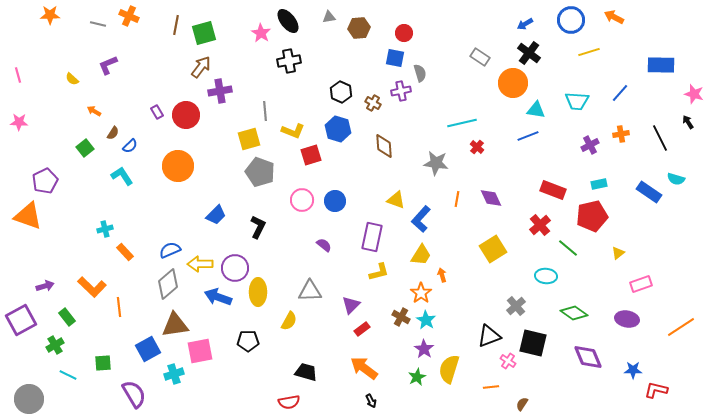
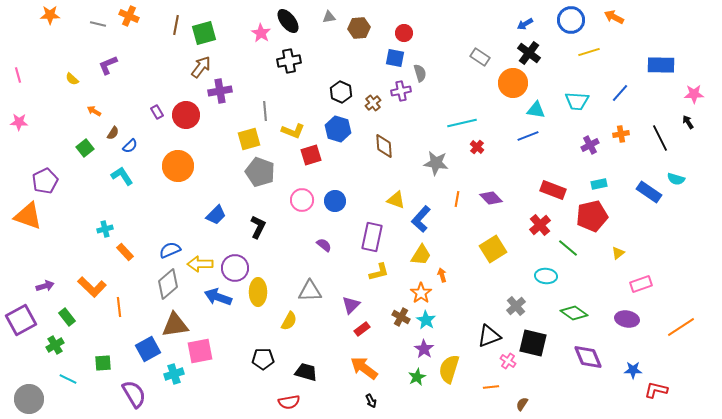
pink star at (694, 94): rotated 18 degrees counterclockwise
brown cross at (373, 103): rotated 21 degrees clockwise
purple diamond at (491, 198): rotated 20 degrees counterclockwise
black pentagon at (248, 341): moved 15 px right, 18 px down
cyan line at (68, 375): moved 4 px down
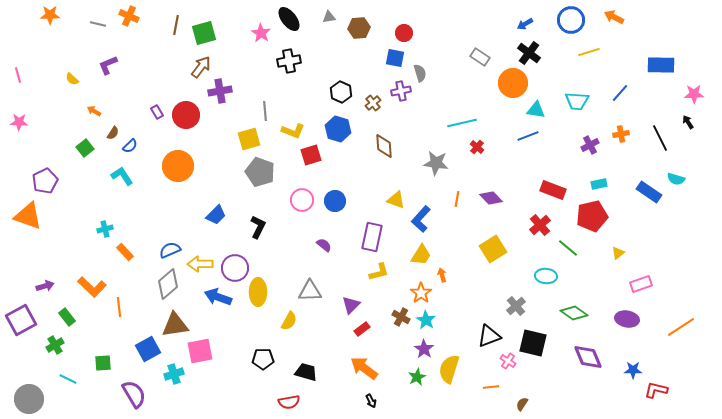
black ellipse at (288, 21): moved 1 px right, 2 px up
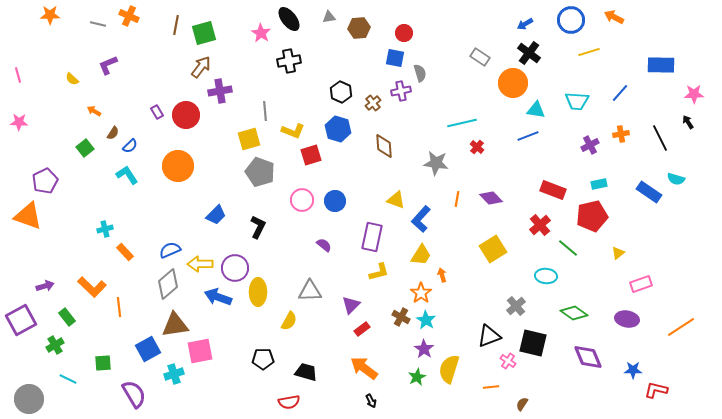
cyan L-shape at (122, 176): moved 5 px right, 1 px up
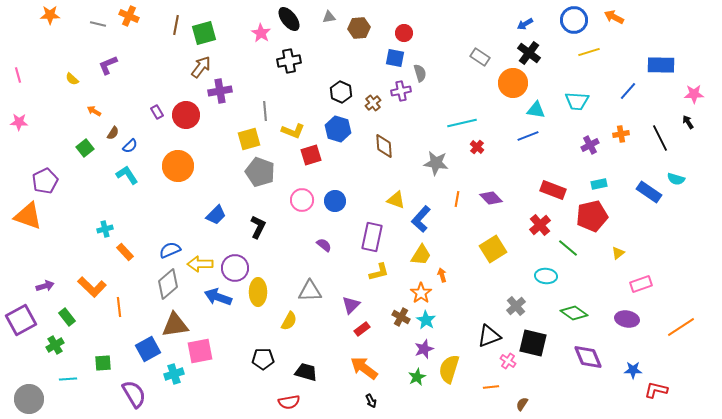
blue circle at (571, 20): moved 3 px right
blue line at (620, 93): moved 8 px right, 2 px up
purple star at (424, 349): rotated 18 degrees clockwise
cyan line at (68, 379): rotated 30 degrees counterclockwise
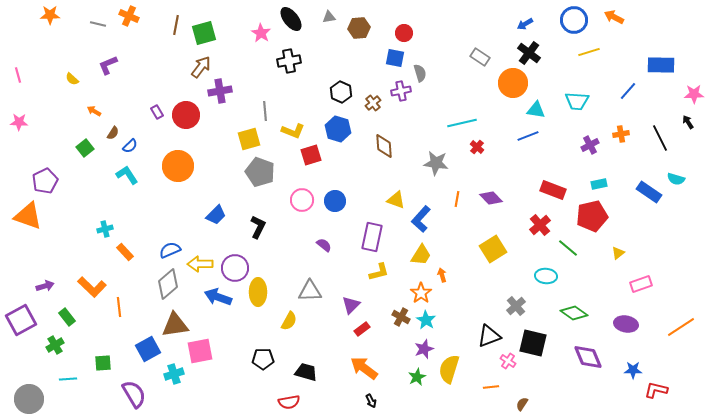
black ellipse at (289, 19): moved 2 px right
purple ellipse at (627, 319): moved 1 px left, 5 px down
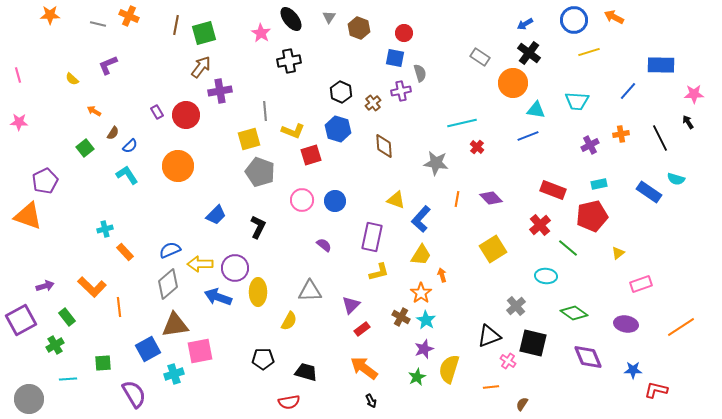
gray triangle at (329, 17): rotated 48 degrees counterclockwise
brown hexagon at (359, 28): rotated 25 degrees clockwise
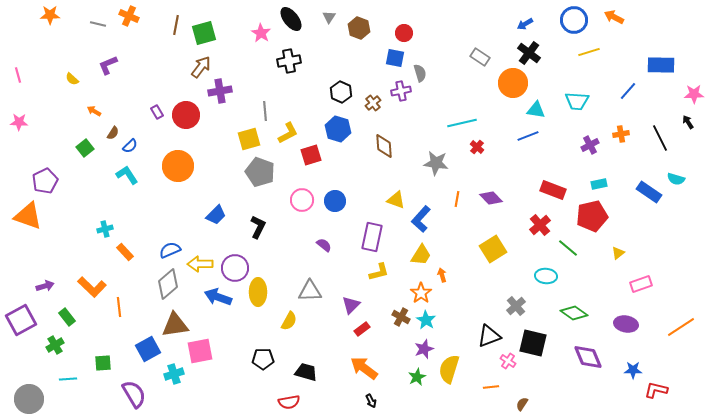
yellow L-shape at (293, 131): moved 5 px left, 2 px down; rotated 50 degrees counterclockwise
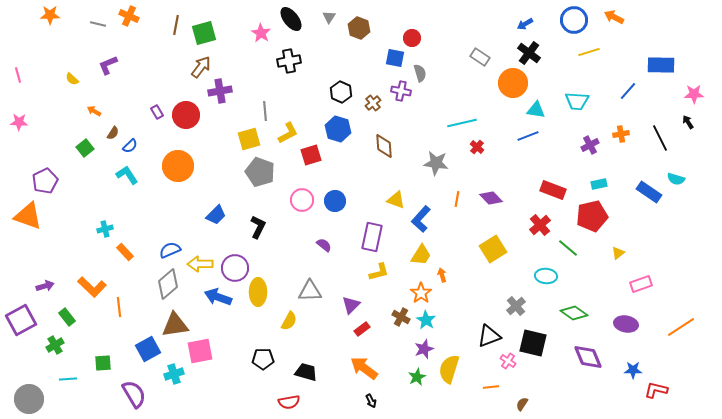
red circle at (404, 33): moved 8 px right, 5 px down
purple cross at (401, 91): rotated 24 degrees clockwise
